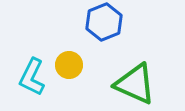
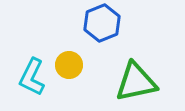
blue hexagon: moved 2 px left, 1 px down
green triangle: moved 1 px right, 2 px up; rotated 36 degrees counterclockwise
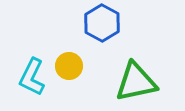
blue hexagon: rotated 9 degrees counterclockwise
yellow circle: moved 1 px down
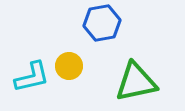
blue hexagon: rotated 21 degrees clockwise
cyan L-shape: rotated 129 degrees counterclockwise
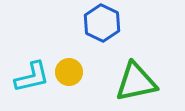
blue hexagon: rotated 24 degrees counterclockwise
yellow circle: moved 6 px down
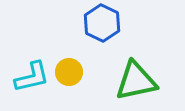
green triangle: moved 1 px up
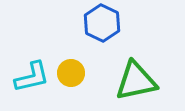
yellow circle: moved 2 px right, 1 px down
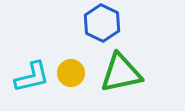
green triangle: moved 15 px left, 8 px up
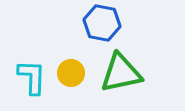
blue hexagon: rotated 15 degrees counterclockwise
cyan L-shape: rotated 75 degrees counterclockwise
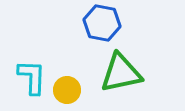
yellow circle: moved 4 px left, 17 px down
